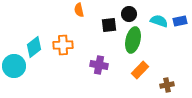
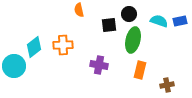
orange rectangle: rotated 30 degrees counterclockwise
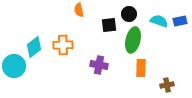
orange rectangle: moved 1 px right, 2 px up; rotated 12 degrees counterclockwise
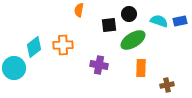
orange semicircle: rotated 24 degrees clockwise
green ellipse: rotated 45 degrees clockwise
cyan circle: moved 2 px down
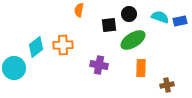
cyan semicircle: moved 1 px right, 4 px up
cyan diamond: moved 2 px right
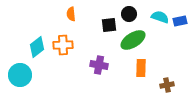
orange semicircle: moved 8 px left, 4 px down; rotated 16 degrees counterclockwise
cyan diamond: moved 1 px right
cyan circle: moved 6 px right, 7 px down
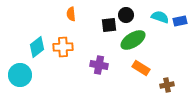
black circle: moved 3 px left, 1 px down
orange cross: moved 2 px down
orange rectangle: rotated 60 degrees counterclockwise
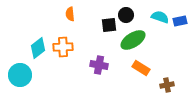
orange semicircle: moved 1 px left
cyan diamond: moved 1 px right, 1 px down
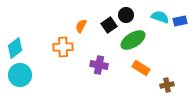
orange semicircle: moved 11 px right, 12 px down; rotated 32 degrees clockwise
black square: rotated 28 degrees counterclockwise
cyan diamond: moved 23 px left
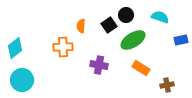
blue rectangle: moved 1 px right, 19 px down
orange semicircle: rotated 24 degrees counterclockwise
cyan circle: moved 2 px right, 5 px down
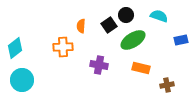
cyan semicircle: moved 1 px left, 1 px up
orange rectangle: rotated 18 degrees counterclockwise
